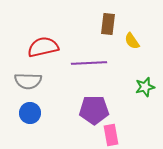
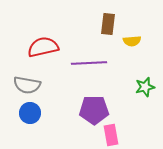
yellow semicircle: rotated 60 degrees counterclockwise
gray semicircle: moved 1 px left, 4 px down; rotated 8 degrees clockwise
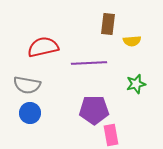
green star: moved 9 px left, 3 px up
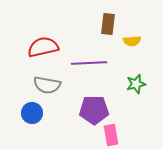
gray semicircle: moved 20 px right
blue circle: moved 2 px right
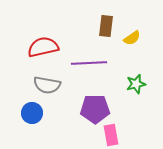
brown rectangle: moved 2 px left, 2 px down
yellow semicircle: moved 3 px up; rotated 30 degrees counterclockwise
purple pentagon: moved 1 px right, 1 px up
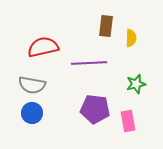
yellow semicircle: moved 1 px left; rotated 54 degrees counterclockwise
gray semicircle: moved 15 px left
purple pentagon: rotated 8 degrees clockwise
pink rectangle: moved 17 px right, 14 px up
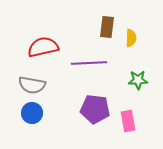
brown rectangle: moved 1 px right, 1 px down
green star: moved 2 px right, 4 px up; rotated 12 degrees clockwise
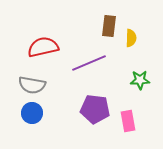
brown rectangle: moved 2 px right, 1 px up
purple line: rotated 20 degrees counterclockwise
green star: moved 2 px right
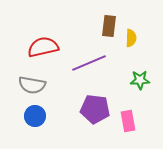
blue circle: moved 3 px right, 3 px down
